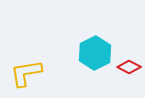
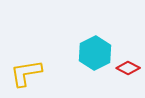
red diamond: moved 1 px left, 1 px down
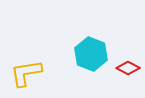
cyan hexagon: moved 4 px left, 1 px down; rotated 12 degrees counterclockwise
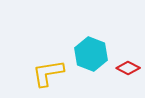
yellow L-shape: moved 22 px right
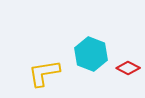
yellow L-shape: moved 4 px left
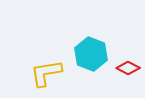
yellow L-shape: moved 2 px right
